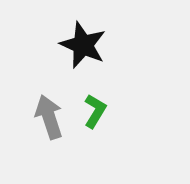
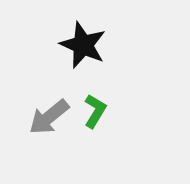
gray arrow: rotated 111 degrees counterclockwise
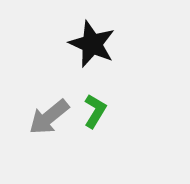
black star: moved 9 px right, 1 px up
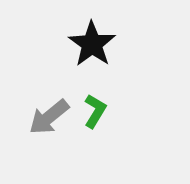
black star: rotated 12 degrees clockwise
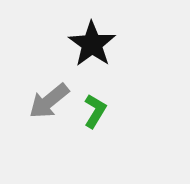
gray arrow: moved 16 px up
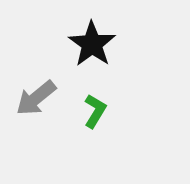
gray arrow: moved 13 px left, 3 px up
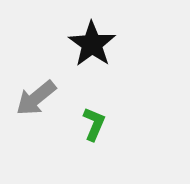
green L-shape: moved 1 px left, 13 px down; rotated 8 degrees counterclockwise
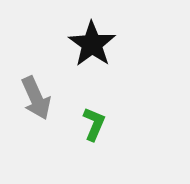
gray arrow: rotated 75 degrees counterclockwise
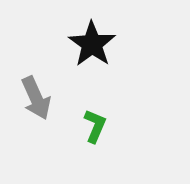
green L-shape: moved 1 px right, 2 px down
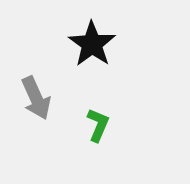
green L-shape: moved 3 px right, 1 px up
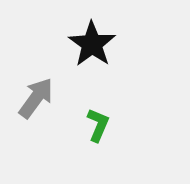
gray arrow: rotated 120 degrees counterclockwise
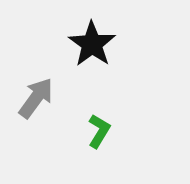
green L-shape: moved 1 px right, 6 px down; rotated 8 degrees clockwise
